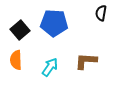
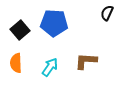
black semicircle: moved 6 px right; rotated 14 degrees clockwise
orange semicircle: moved 3 px down
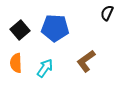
blue pentagon: moved 1 px right, 5 px down
brown L-shape: rotated 40 degrees counterclockwise
cyan arrow: moved 5 px left, 1 px down
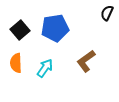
blue pentagon: rotated 12 degrees counterclockwise
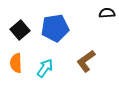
black semicircle: rotated 63 degrees clockwise
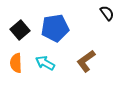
black semicircle: rotated 56 degrees clockwise
cyan arrow: moved 5 px up; rotated 96 degrees counterclockwise
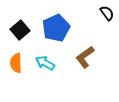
blue pentagon: moved 1 px right; rotated 16 degrees counterclockwise
brown L-shape: moved 1 px left, 4 px up
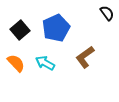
orange semicircle: rotated 138 degrees clockwise
